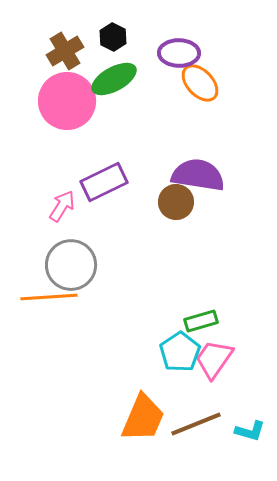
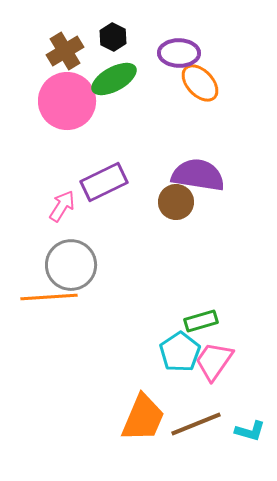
pink trapezoid: moved 2 px down
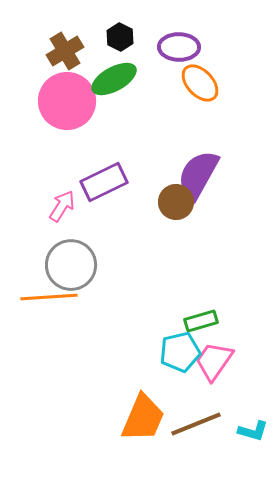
black hexagon: moved 7 px right
purple ellipse: moved 6 px up
purple semicircle: rotated 70 degrees counterclockwise
cyan pentagon: rotated 21 degrees clockwise
cyan L-shape: moved 3 px right
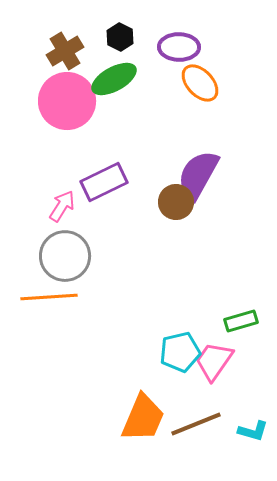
gray circle: moved 6 px left, 9 px up
green rectangle: moved 40 px right
